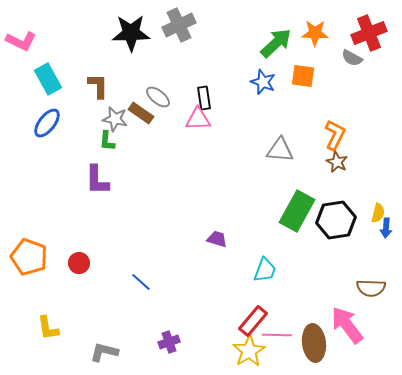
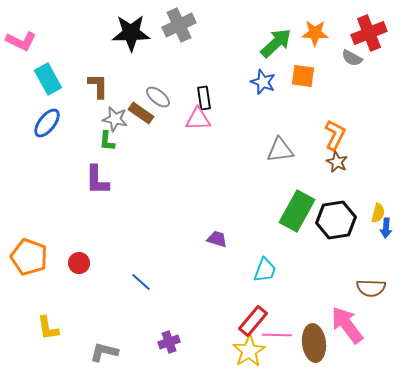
gray triangle: rotated 12 degrees counterclockwise
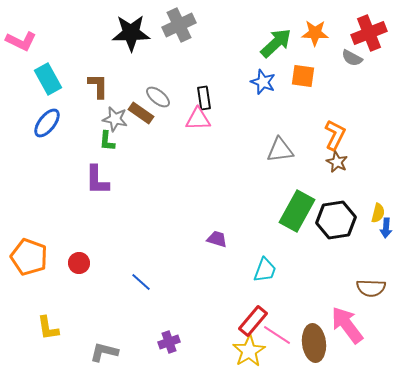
pink line: rotated 32 degrees clockwise
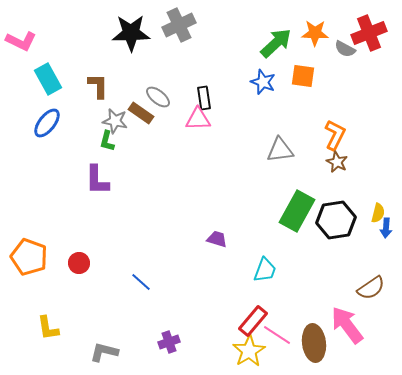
gray semicircle: moved 7 px left, 9 px up
gray star: moved 2 px down
green L-shape: rotated 10 degrees clockwise
brown semicircle: rotated 36 degrees counterclockwise
